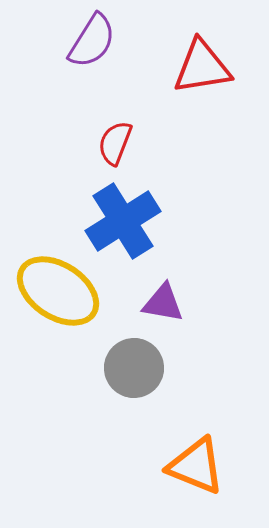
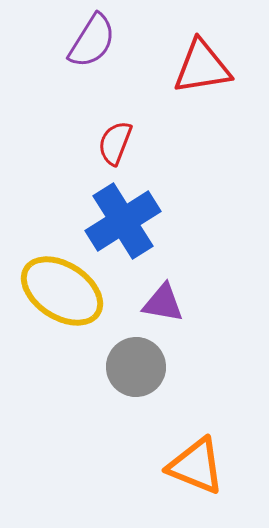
yellow ellipse: moved 4 px right
gray circle: moved 2 px right, 1 px up
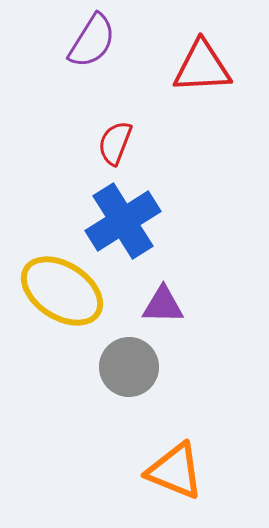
red triangle: rotated 6 degrees clockwise
purple triangle: moved 2 px down; rotated 9 degrees counterclockwise
gray circle: moved 7 px left
orange triangle: moved 21 px left, 5 px down
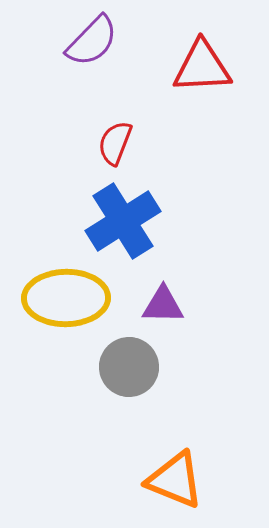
purple semicircle: rotated 12 degrees clockwise
yellow ellipse: moved 4 px right, 7 px down; rotated 34 degrees counterclockwise
orange triangle: moved 9 px down
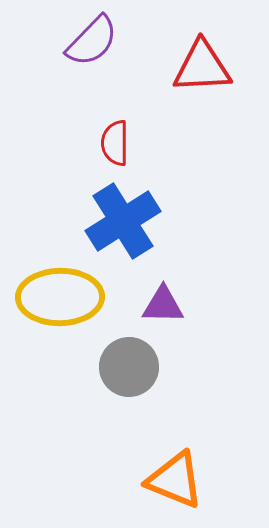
red semicircle: rotated 21 degrees counterclockwise
yellow ellipse: moved 6 px left, 1 px up
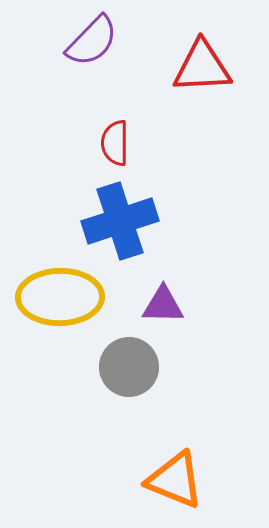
blue cross: moved 3 px left; rotated 14 degrees clockwise
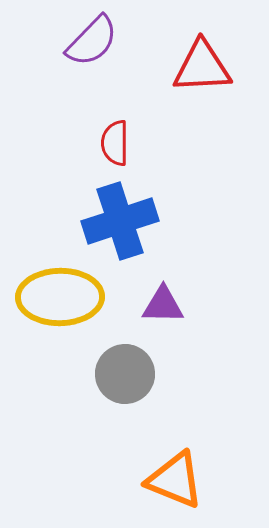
gray circle: moved 4 px left, 7 px down
